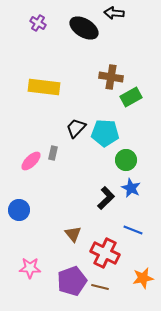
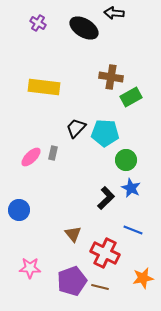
pink ellipse: moved 4 px up
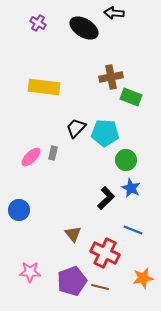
brown cross: rotated 20 degrees counterclockwise
green rectangle: rotated 50 degrees clockwise
pink star: moved 4 px down
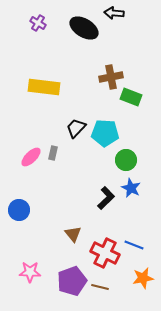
blue line: moved 1 px right, 15 px down
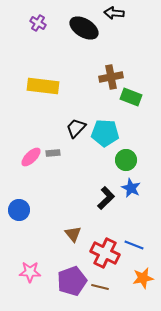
yellow rectangle: moved 1 px left, 1 px up
gray rectangle: rotated 72 degrees clockwise
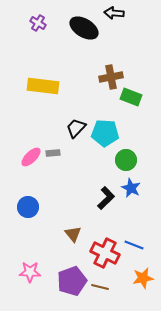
blue circle: moved 9 px right, 3 px up
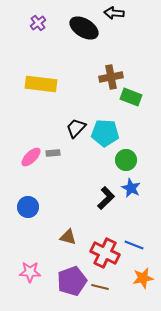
purple cross: rotated 21 degrees clockwise
yellow rectangle: moved 2 px left, 2 px up
brown triangle: moved 5 px left, 3 px down; rotated 36 degrees counterclockwise
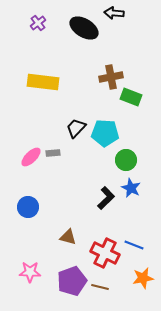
yellow rectangle: moved 2 px right, 2 px up
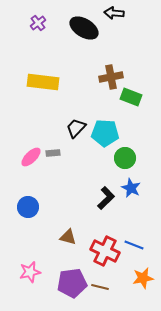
green circle: moved 1 px left, 2 px up
red cross: moved 2 px up
pink star: rotated 15 degrees counterclockwise
purple pentagon: moved 2 px down; rotated 12 degrees clockwise
